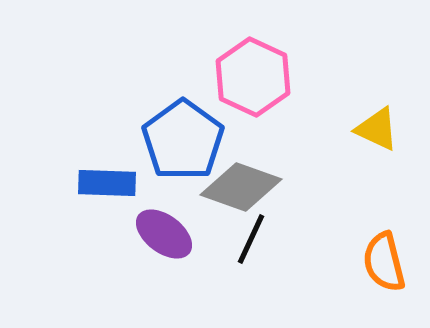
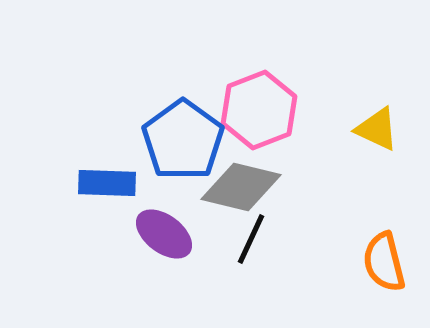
pink hexagon: moved 6 px right, 33 px down; rotated 14 degrees clockwise
gray diamond: rotated 6 degrees counterclockwise
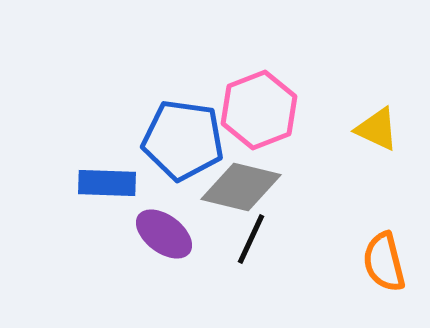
blue pentagon: rotated 28 degrees counterclockwise
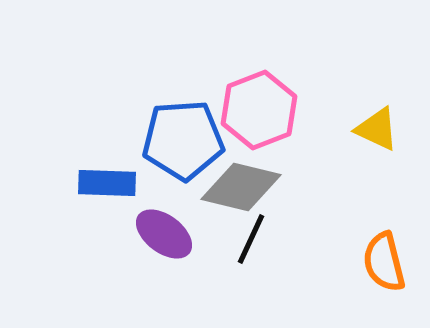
blue pentagon: rotated 12 degrees counterclockwise
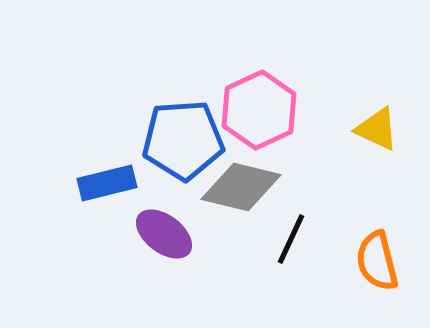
pink hexagon: rotated 4 degrees counterclockwise
blue rectangle: rotated 16 degrees counterclockwise
black line: moved 40 px right
orange semicircle: moved 7 px left, 1 px up
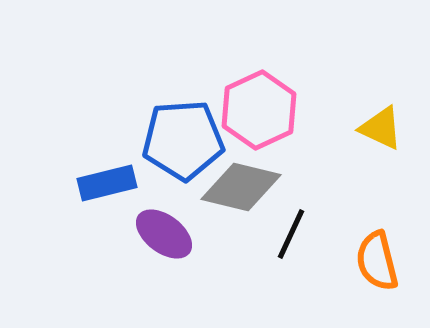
yellow triangle: moved 4 px right, 1 px up
black line: moved 5 px up
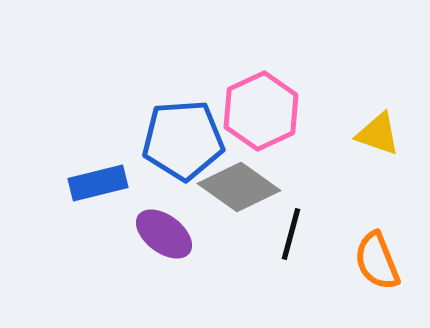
pink hexagon: moved 2 px right, 1 px down
yellow triangle: moved 3 px left, 6 px down; rotated 6 degrees counterclockwise
blue rectangle: moved 9 px left
gray diamond: moved 2 px left; rotated 22 degrees clockwise
black line: rotated 10 degrees counterclockwise
orange semicircle: rotated 8 degrees counterclockwise
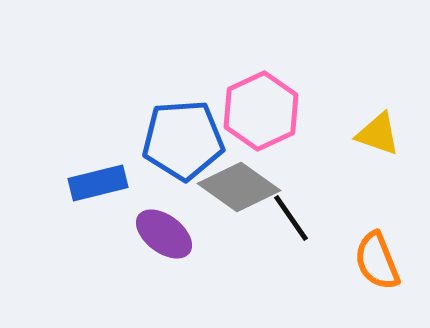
black line: moved 16 px up; rotated 50 degrees counterclockwise
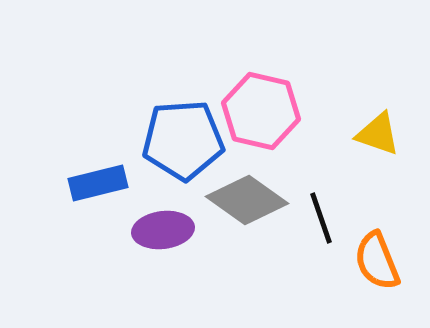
pink hexagon: rotated 22 degrees counterclockwise
gray diamond: moved 8 px right, 13 px down
black line: moved 30 px right; rotated 16 degrees clockwise
purple ellipse: moved 1 px left, 4 px up; rotated 44 degrees counterclockwise
